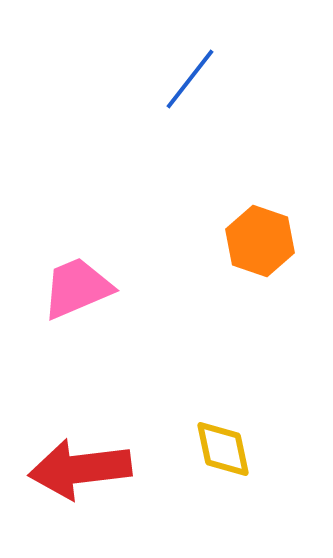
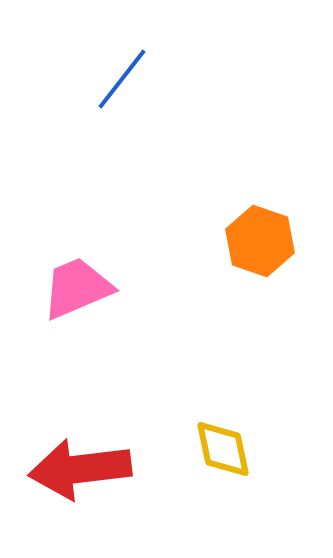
blue line: moved 68 px left
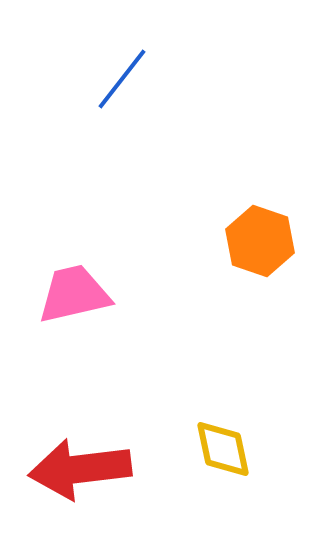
pink trapezoid: moved 3 px left, 6 px down; rotated 10 degrees clockwise
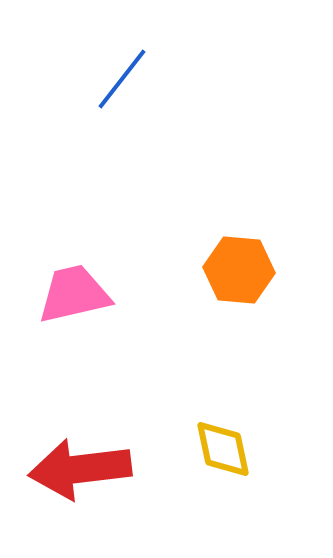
orange hexagon: moved 21 px left, 29 px down; rotated 14 degrees counterclockwise
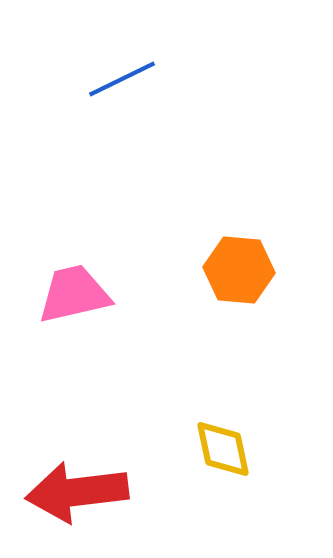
blue line: rotated 26 degrees clockwise
red arrow: moved 3 px left, 23 px down
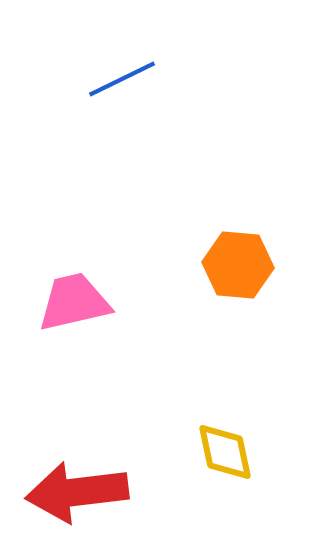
orange hexagon: moved 1 px left, 5 px up
pink trapezoid: moved 8 px down
yellow diamond: moved 2 px right, 3 px down
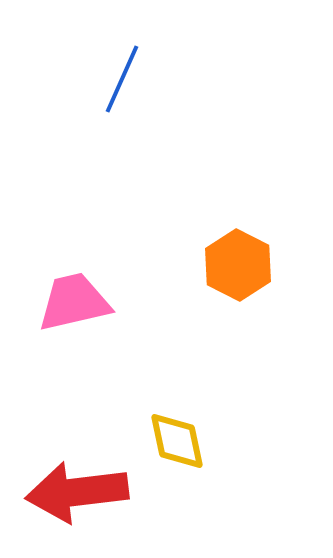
blue line: rotated 40 degrees counterclockwise
orange hexagon: rotated 22 degrees clockwise
yellow diamond: moved 48 px left, 11 px up
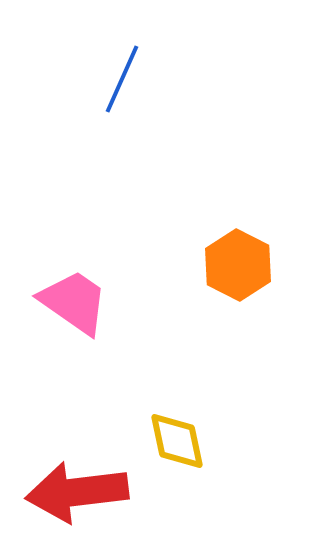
pink trapezoid: rotated 48 degrees clockwise
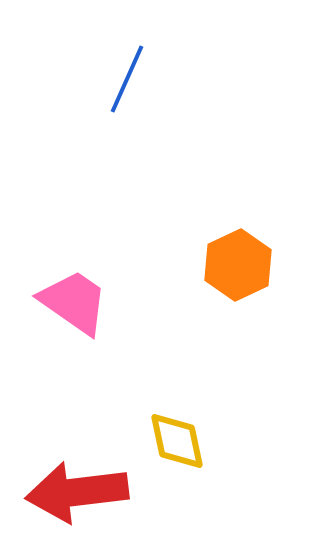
blue line: moved 5 px right
orange hexagon: rotated 8 degrees clockwise
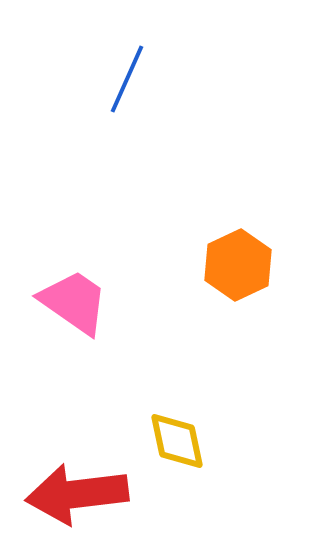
red arrow: moved 2 px down
